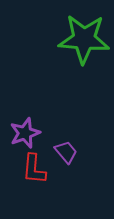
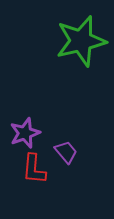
green star: moved 3 px left, 2 px down; rotated 18 degrees counterclockwise
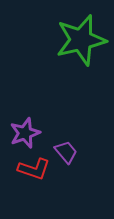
green star: moved 1 px up
red L-shape: rotated 76 degrees counterclockwise
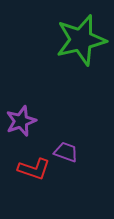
purple star: moved 4 px left, 12 px up
purple trapezoid: rotated 30 degrees counterclockwise
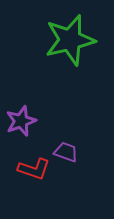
green star: moved 11 px left
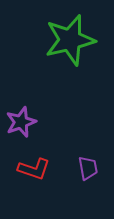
purple star: moved 1 px down
purple trapezoid: moved 22 px right, 16 px down; rotated 60 degrees clockwise
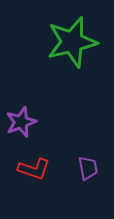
green star: moved 2 px right, 2 px down
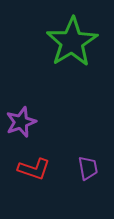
green star: rotated 18 degrees counterclockwise
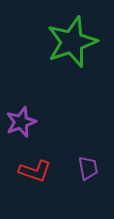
green star: rotated 12 degrees clockwise
red L-shape: moved 1 px right, 2 px down
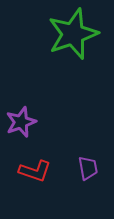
green star: moved 1 px right, 8 px up
